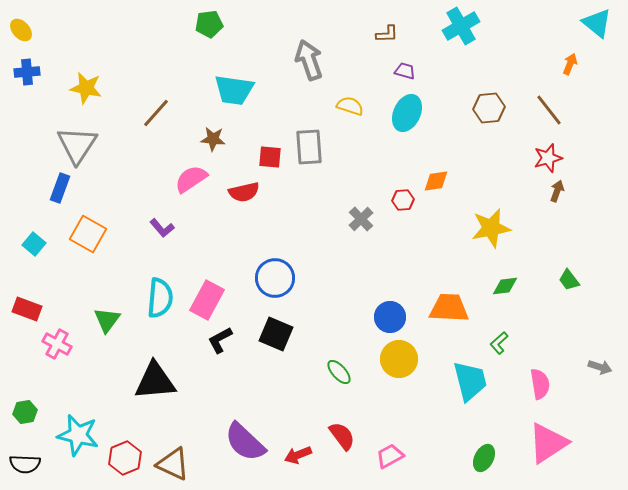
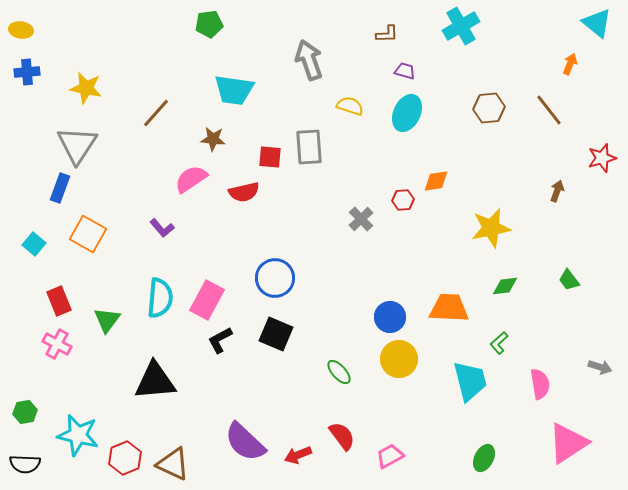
yellow ellipse at (21, 30): rotated 40 degrees counterclockwise
red star at (548, 158): moved 54 px right
red rectangle at (27, 309): moved 32 px right, 8 px up; rotated 48 degrees clockwise
pink triangle at (548, 443): moved 20 px right
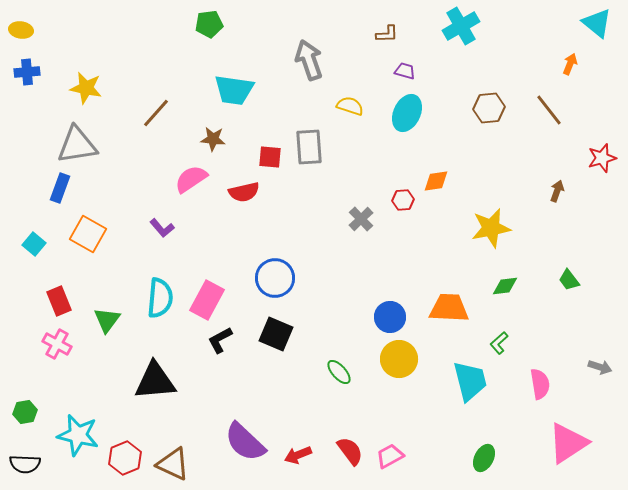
gray triangle at (77, 145): rotated 48 degrees clockwise
red semicircle at (342, 436): moved 8 px right, 15 px down
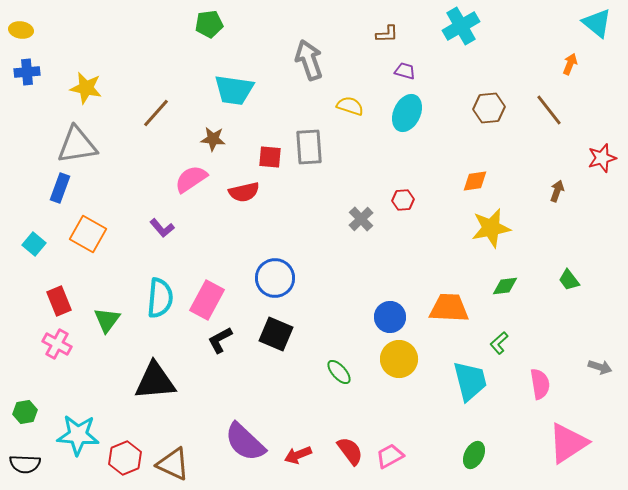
orange diamond at (436, 181): moved 39 px right
cyan star at (78, 435): rotated 9 degrees counterclockwise
green ellipse at (484, 458): moved 10 px left, 3 px up
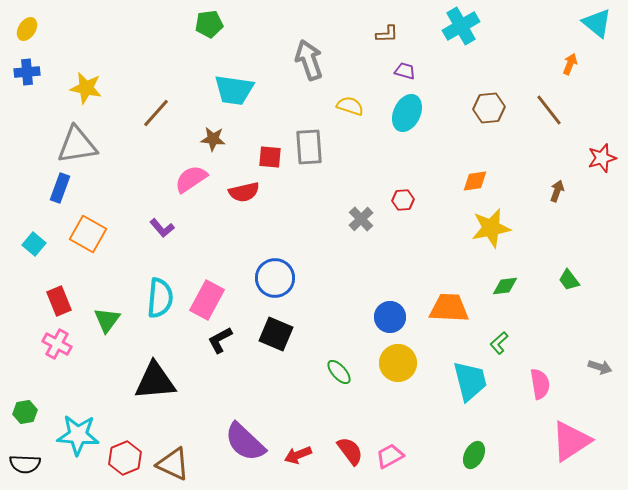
yellow ellipse at (21, 30): moved 6 px right, 1 px up; rotated 65 degrees counterclockwise
yellow circle at (399, 359): moved 1 px left, 4 px down
pink triangle at (568, 443): moved 3 px right, 2 px up
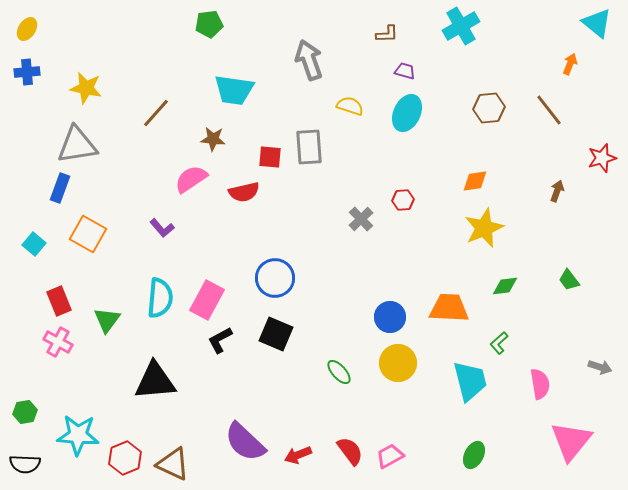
yellow star at (491, 228): moved 7 px left; rotated 12 degrees counterclockwise
pink cross at (57, 344): moved 1 px right, 2 px up
pink triangle at (571, 441): rotated 18 degrees counterclockwise
